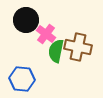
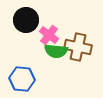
pink cross: moved 3 px right, 1 px down
green semicircle: rotated 95 degrees counterclockwise
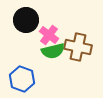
green semicircle: moved 3 px left; rotated 20 degrees counterclockwise
blue hexagon: rotated 15 degrees clockwise
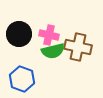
black circle: moved 7 px left, 14 px down
pink cross: rotated 24 degrees counterclockwise
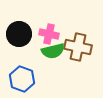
pink cross: moved 1 px up
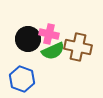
black circle: moved 9 px right, 5 px down
green semicircle: rotated 10 degrees counterclockwise
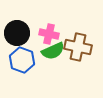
black circle: moved 11 px left, 6 px up
blue hexagon: moved 19 px up
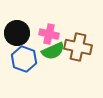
blue hexagon: moved 2 px right, 1 px up
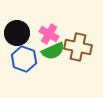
pink cross: rotated 18 degrees clockwise
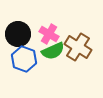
black circle: moved 1 px right, 1 px down
brown cross: rotated 20 degrees clockwise
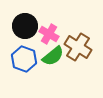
black circle: moved 7 px right, 8 px up
green semicircle: moved 5 px down; rotated 15 degrees counterclockwise
